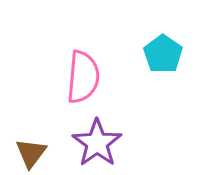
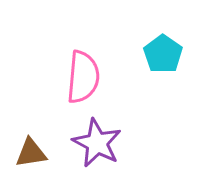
purple star: rotated 9 degrees counterclockwise
brown triangle: rotated 44 degrees clockwise
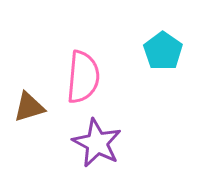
cyan pentagon: moved 3 px up
brown triangle: moved 2 px left, 46 px up; rotated 8 degrees counterclockwise
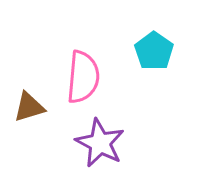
cyan pentagon: moved 9 px left
purple star: moved 3 px right
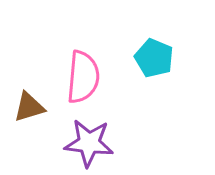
cyan pentagon: moved 7 px down; rotated 12 degrees counterclockwise
purple star: moved 11 px left; rotated 21 degrees counterclockwise
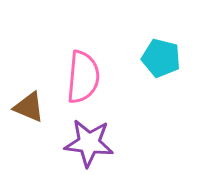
cyan pentagon: moved 7 px right; rotated 9 degrees counterclockwise
brown triangle: rotated 40 degrees clockwise
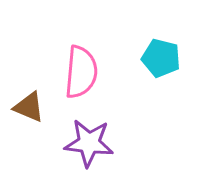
pink semicircle: moved 2 px left, 5 px up
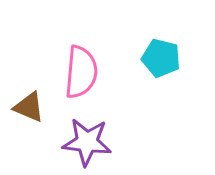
purple star: moved 2 px left, 1 px up
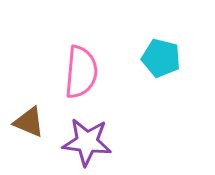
brown triangle: moved 15 px down
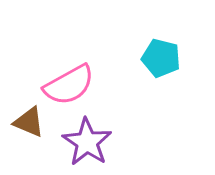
pink semicircle: moved 12 px left, 13 px down; rotated 56 degrees clockwise
purple star: rotated 27 degrees clockwise
